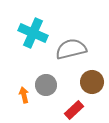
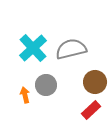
cyan cross: moved 15 px down; rotated 24 degrees clockwise
brown circle: moved 3 px right
orange arrow: moved 1 px right
red rectangle: moved 17 px right
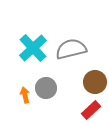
gray circle: moved 3 px down
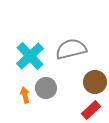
cyan cross: moved 3 px left, 8 px down
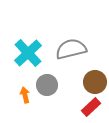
cyan cross: moved 2 px left, 3 px up
gray circle: moved 1 px right, 3 px up
red rectangle: moved 3 px up
